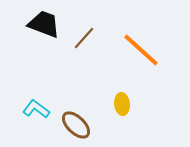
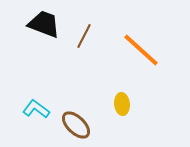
brown line: moved 2 px up; rotated 15 degrees counterclockwise
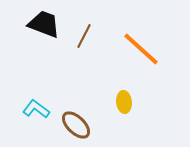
orange line: moved 1 px up
yellow ellipse: moved 2 px right, 2 px up
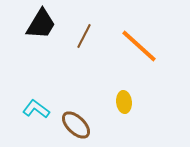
black trapezoid: moved 3 px left; rotated 100 degrees clockwise
orange line: moved 2 px left, 3 px up
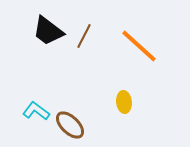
black trapezoid: moved 7 px right, 7 px down; rotated 96 degrees clockwise
cyan L-shape: moved 2 px down
brown ellipse: moved 6 px left
